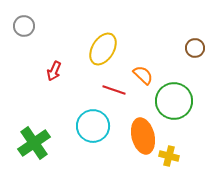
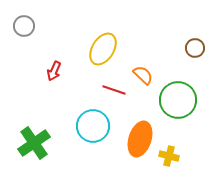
green circle: moved 4 px right, 1 px up
orange ellipse: moved 3 px left, 3 px down; rotated 32 degrees clockwise
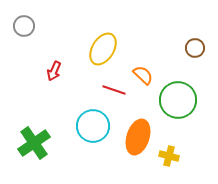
orange ellipse: moved 2 px left, 2 px up
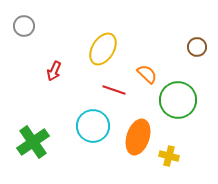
brown circle: moved 2 px right, 1 px up
orange semicircle: moved 4 px right, 1 px up
green cross: moved 1 px left, 1 px up
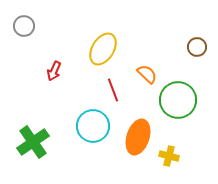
red line: moved 1 px left; rotated 50 degrees clockwise
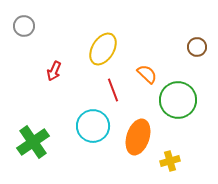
yellow cross: moved 1 px right, 5 px down; rotated 30 degrees counterclockwise
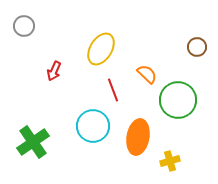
yellow ellipse: moved 2 px left
orange ellipse: rotated 8 degrees counterclockwise
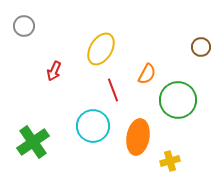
brown circle: moved 4 px right
orange semicircle: rotated 75 degrees clockwise
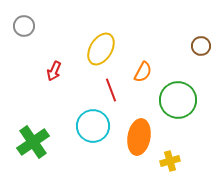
brown circle: moved 1 px up
orange semicircle: moved 4 px left, 2 px up
red line: moved 2 px left
orange ellipse: moved 1 px right
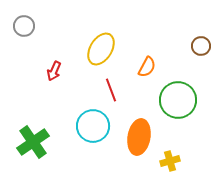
orange semicircle: moved 4 px right, 5 px up
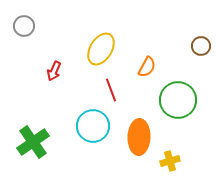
orange ellipse: rotated 8 degrees counterclockwise
